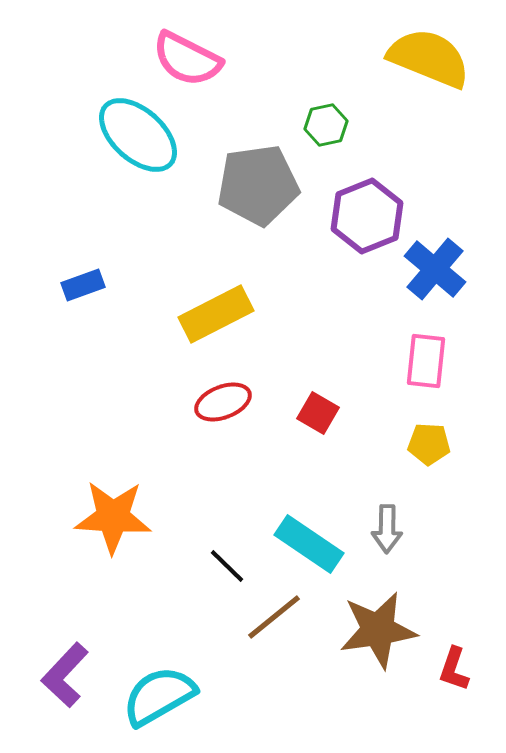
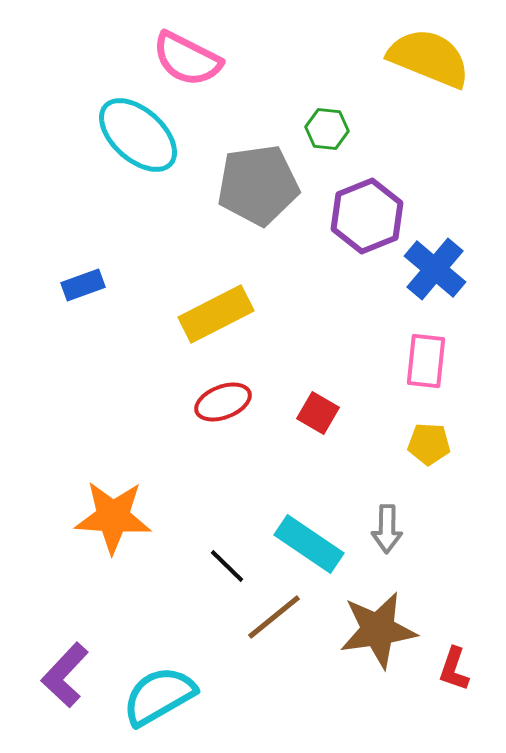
green hexagon: moved 1 px right, 4 px down; rotated 18 degrees clockwise
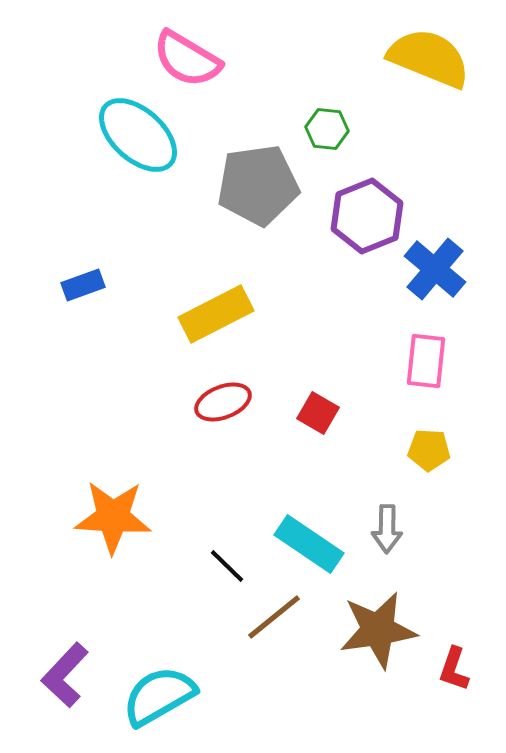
pink semicircle: rotated 4 degrees clockwise
yellow pentagon: moved 6 px down
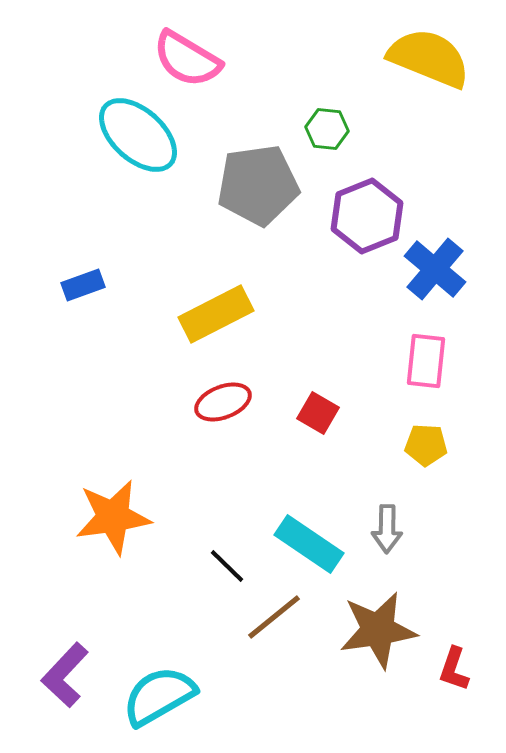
yellow pentagon: moved 3 px left, 5 px up
orange star: rotated 12 degrees counterclockwise
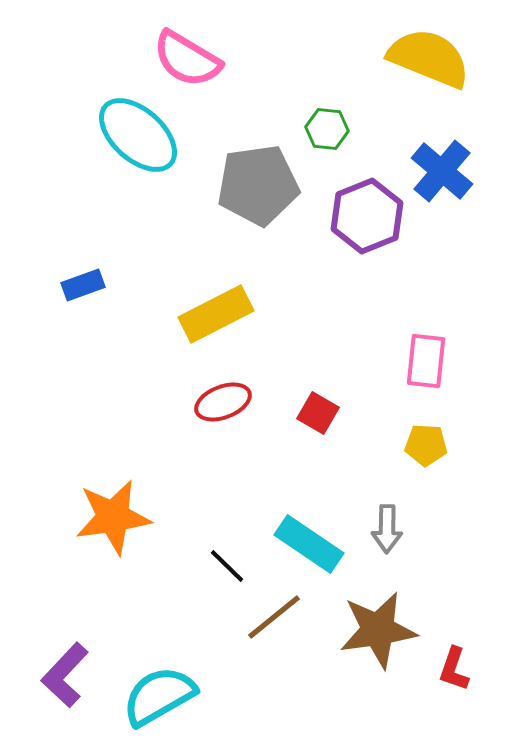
blue cross: moved 7 px right, 98 px up
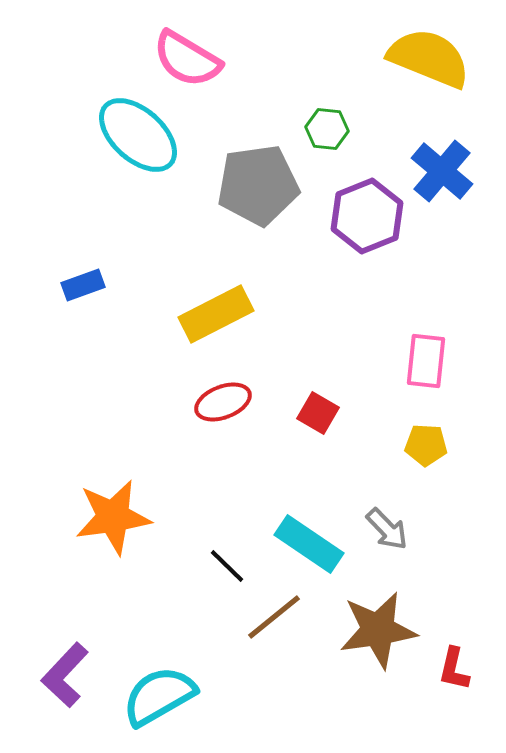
gray arrow: rotated 45 degrees counterclockwise
red L-shape: rotated 6 degrees counterclockwise
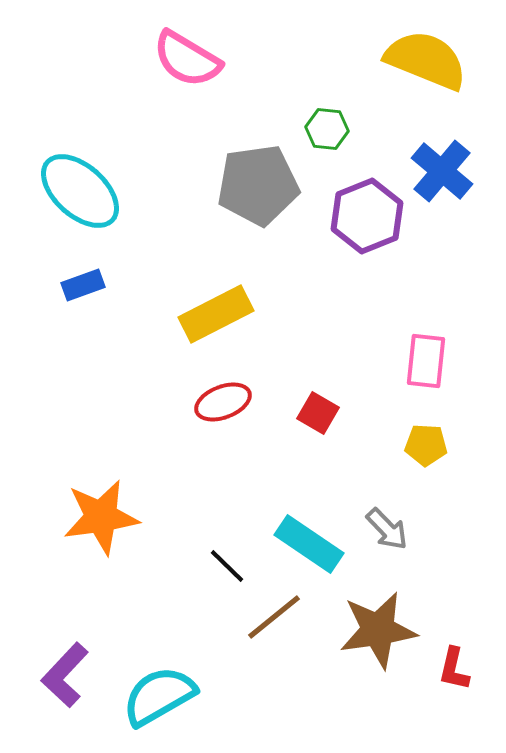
yellow semicircle: moved 3 px left, 2 px down
cyan ellipse: moved 58 px left, 56 px down
orange star: moved 12 px left
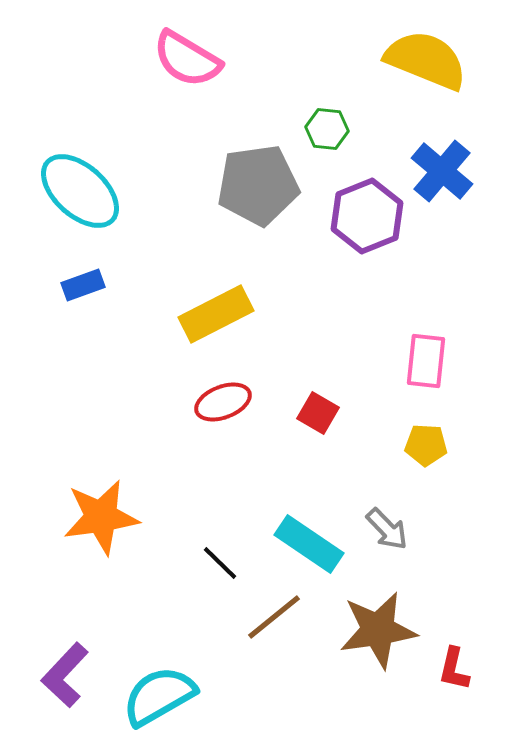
black line: moved 7 px left, 3 px up
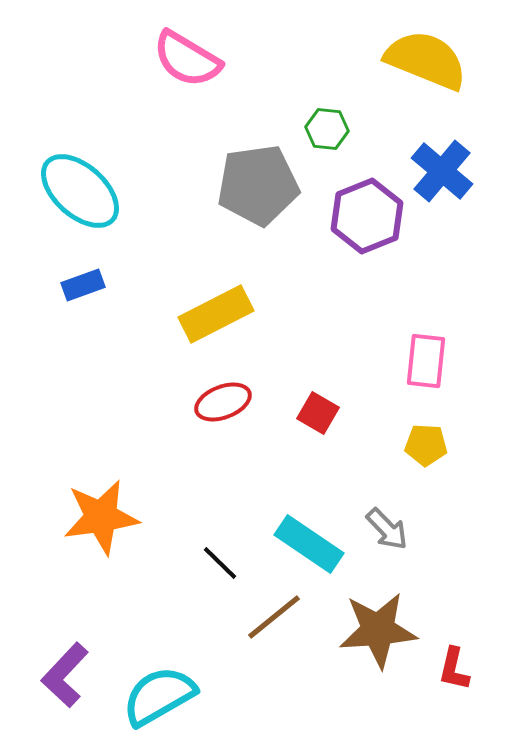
brown star: rotated 4 degrees clockwise
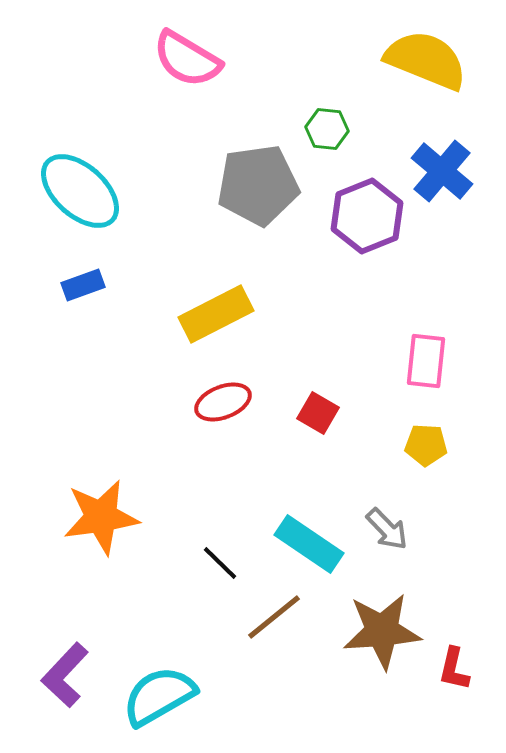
brown star: moved 4 px right, 1 px down
